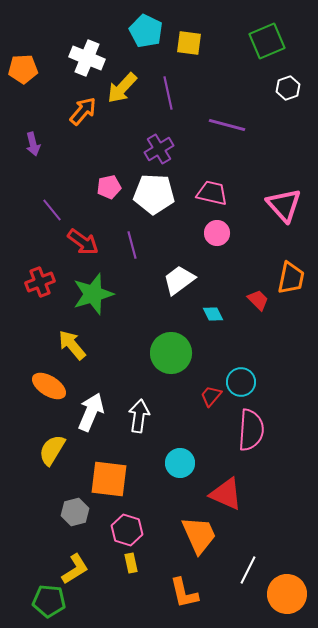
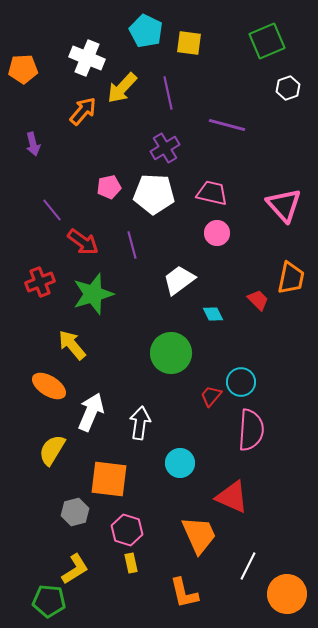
purple cross at (159, 149): moved 6 px right, 1 px up
white arrow at (139, 416): moved 1 px right, 7 px down
red triangle at (226, 494): moved 6 px right, 3 px down
white line at (248, 570): moved 4 px up
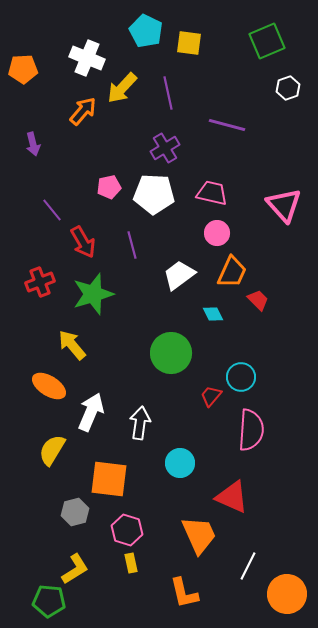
red arrow at (83, 242): rotated 24 degrees clockwise
orange trapezoid at (291, 278): moved 59 px left, 6 px up; rotated 12 degrees clockwise
white trapezoid at (179, 280): moved 5 px up
cyan circle at (241, 382): moved 5 px up
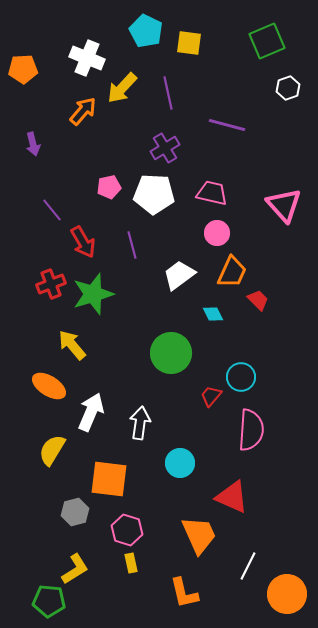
red cross at (40, 282): moved 11 px right, 2 px down
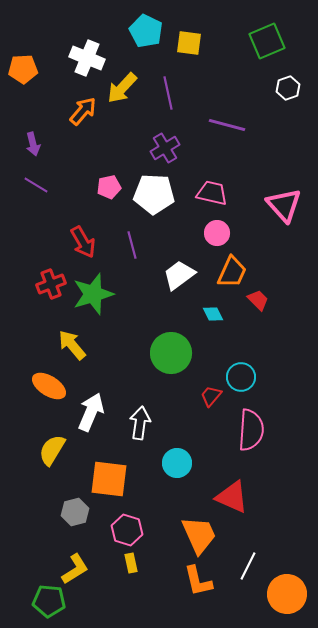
purple line at (52, 210): moved 16 px left, 25 px up; rotated 20 degrees counterclockwise
cyan circle at (180, 463): moved 3 px left
orange L-shape at (184, 593): moved 14 px right, 12 px up
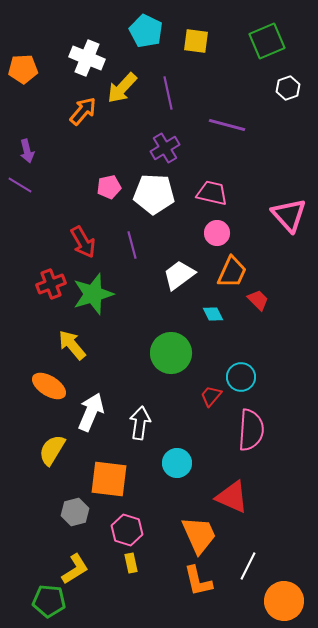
yellow square at (189, 43): moved 7 px right, 2 px up
purple arrow at (33, 144): moved 6 px left, 7 px down
purple line at (36, 185): moved 16 px left
pink triangle at (284, 205): moved 5 px right, 10 px down
orange circle at (287, 594): moved 3 px left, 7 px down
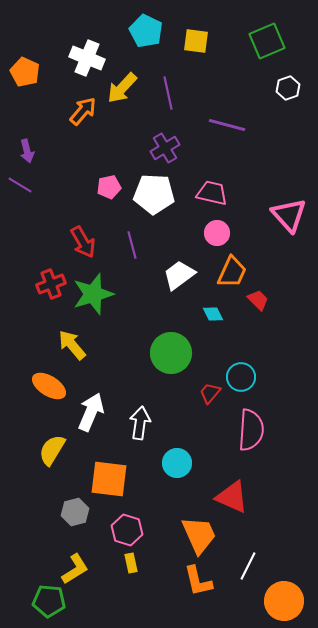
orange pentagon at (23, 69): moved 2 px right, 3 px down; rotated 28 degrees clockwise
red trapezoid at (211, 396): moved 1 px left, 3 px up
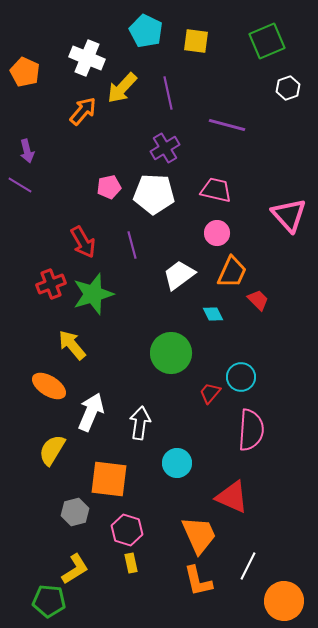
pink trapezoid at (212, 193): moved 4 px right, 3 px up
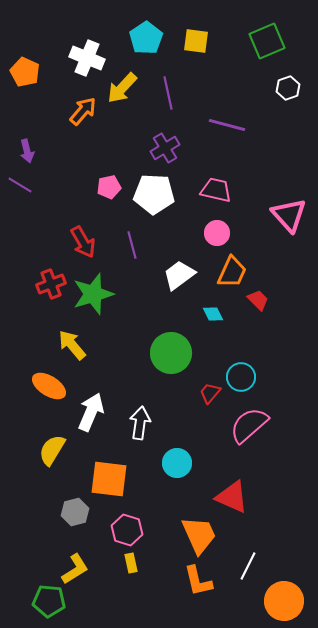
cyan pentagon at (146, 31): moved 7 px down; rotated 12 degrees clockwise
pink semicircle at (251, 430): moved 2 px left, 5 px up; rotated 135 degrees counterclockwise
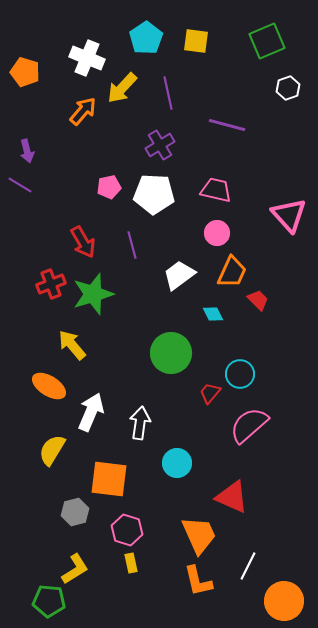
orange pentagon at (25, 72): rotated 8 degrees counterclockwise
purple cross at (165, 148): moved 5 px left, 3 px up
cyan circle at (241, 377): moved 1 px left, 3 px up
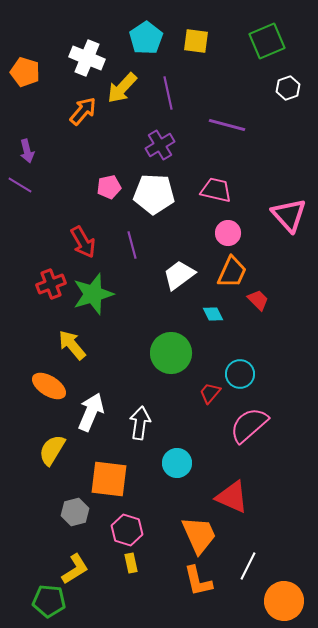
pink circle at (217, 233): moved 11 px right
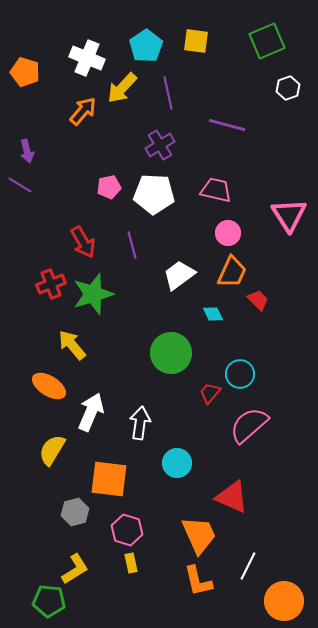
cyan pentagon at (146, 38): moved 8 px down
pink triangle at (289, 215): rotated 9 degrees clockwise
